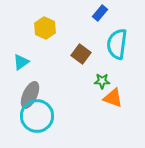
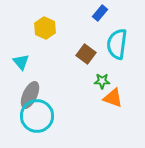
brown square: moved 5 px right
cyan triangle: rotated 36 degrees counterclockwise
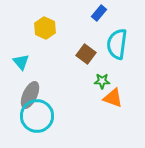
blue rectangle: moved 1 px left
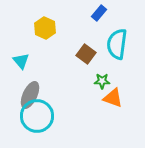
cyan triangle: moved 1 px up
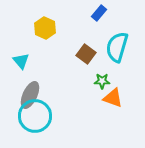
cyan semicircle: moved 3 px down; rotated 8 degrees clockwise
cyan circle: moved 2 px left
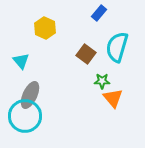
orange triangle: rotated 30 degrees clockwise
cyan circle: moved 10 px left
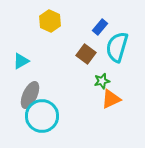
blue rectangle: moved 1 px right, 14 px down
yellow hexagon: moved 5 px right, 7 px up
cyan triangle: rotated 42 degrees clockwise
green star: rotated 14 degrees counterclockwise
orange triangle: moved 2 px left, 1 px down; rotated 45 degrees clockwise
cyan circle: moved 17 px right
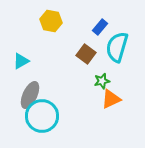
yellow hexagon: moved 1 px right; rotated 15 degrees counterclockwise
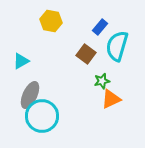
cyan semicircle: moved 1 px up
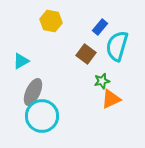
gray ellipse: moved 3 px right, 3 px up
